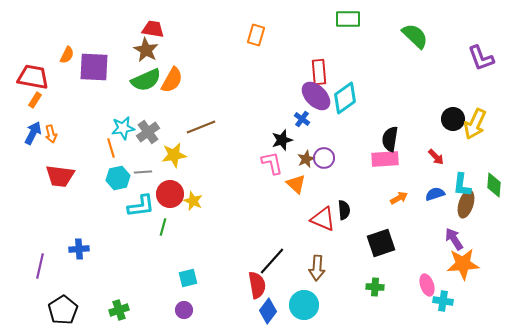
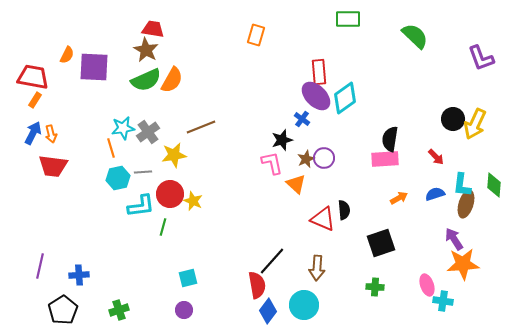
red trapezoid at (60, 176): moved 7 px left, 10 px up
blue cross at (79, 249): moved 26 px down
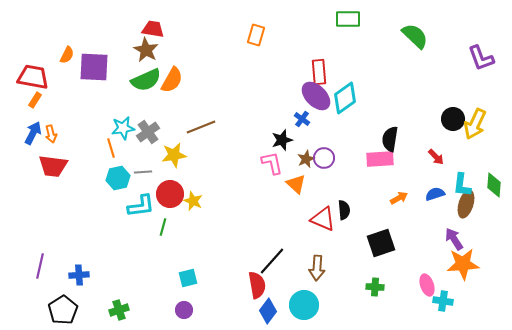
pink rectangle at (385, 159): moved 5 px left
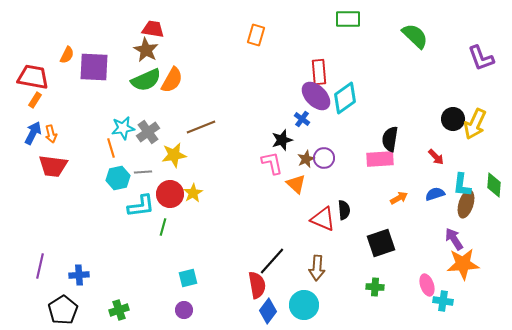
yellow star at (193, 201): moved 8 px up; rotated 18 degrees clockwise
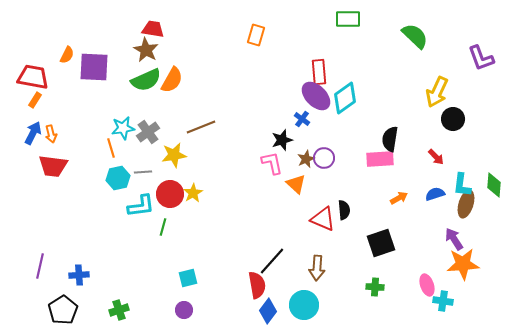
yellow arrow at (475, 124): moved 38 px left, 32 px up
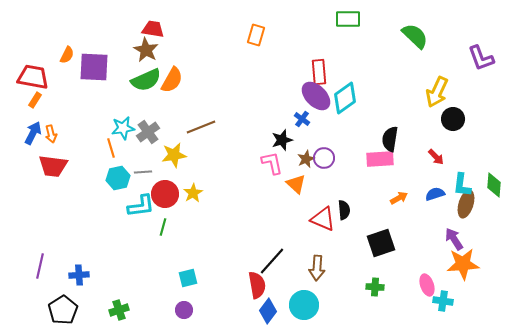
red circle at (170, 194): moved 5 px left
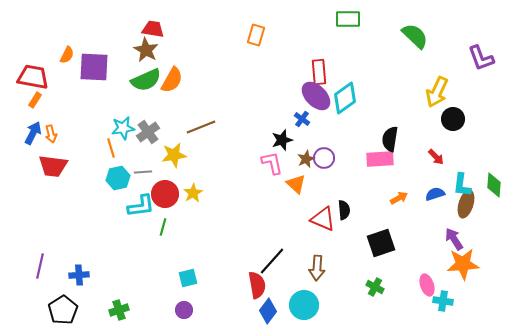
green cross at (375, 287): rotated 24 degrees clockwise
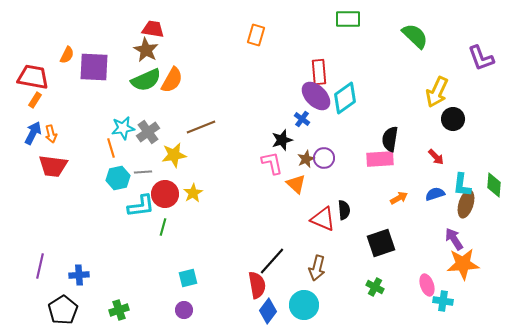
brown arrow at (317, 268): rotated 10 degrees clockwise
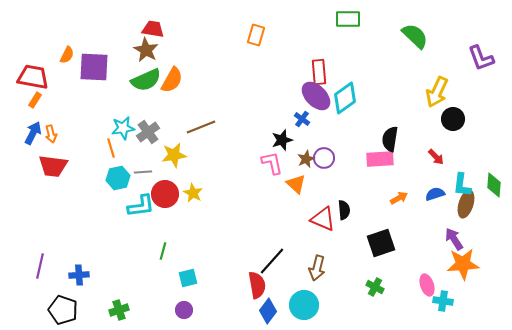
yellow star at (193, 193): rotated 12 degrees counterclockwise
green line at (163, 227): moved 24 px down
black pentagon at (63, 310): rotated 20 degrees counterclockwise
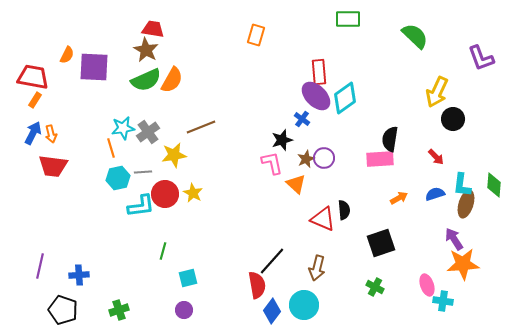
blue diamond at (268, 311): moved 4 px right
